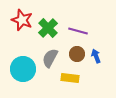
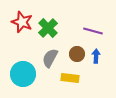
red star: moved 2 px down
purple line: moved 15 px right
blue arrow: rotated 24 degrees clockwise
cyan circle: moved 5 px down
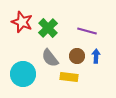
purple line: moved 6 px left
brown circle: moved 2 px down
gray semicircle: rotated 66 degrees counterclockwise
yellow rectangle: moved 1 px left, 1 px up
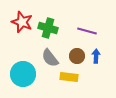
green cross: rotated 30 degrees counterclockwise
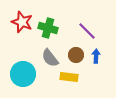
purple line: rotated 30 degrees clockwise
brown circle: moved 1 px left, 1 px up
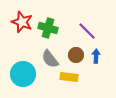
gray semicircle: moved 1 px down
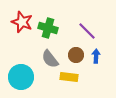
cyan circle: moved 2 px left, 3 px down
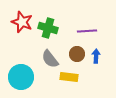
purple line: rotated 48 degrees counterclockwise
brown circle: moved 1 px right, 1 px up
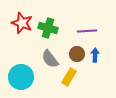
red star: moved 1 px down
blue arrow: moved 1 px left, 1 px up
yellow rectangle: rotated 66 degrees counterclockwise
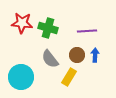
red star: rotated 15 degrees counterclockwise
brown circle: moved 1 px down
